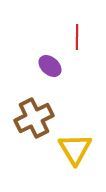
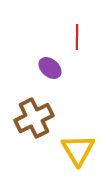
purple ellipse: moved 2 px down
yellow triangle: moved 3 px right, 1 px down
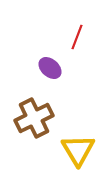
red line: rotated 20 degrees clockwise
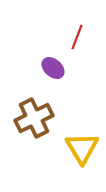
purple ellipse: moved 3 px right
yellow triangle: moved 4 px right, 2 px up
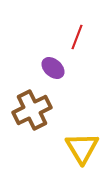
brown cross: moved 2 px left, 8 px up
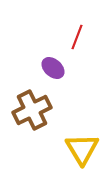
yellow triangle: moved 1 px down
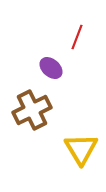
purple ellipse: moved 2 px left
yellow triangle: moved 1 px left
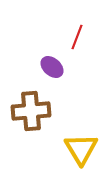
purple ellipse: moved 1 px right, 1 px up
brown cross: moved 1 px left, 1 px down; rotated 21 degrees clockwise
